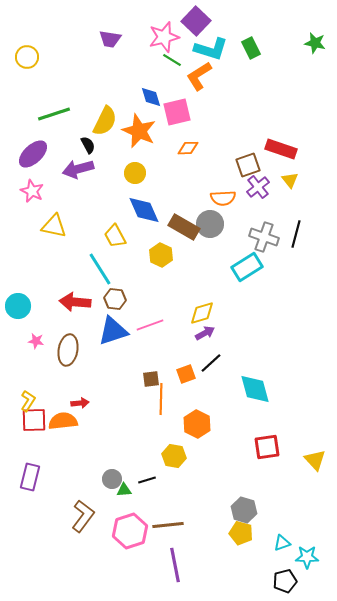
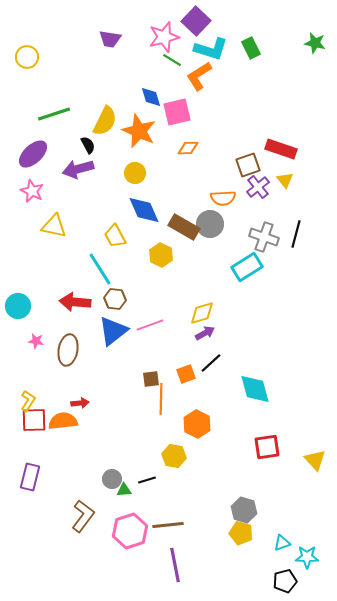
yellow triangle at (290, 180): moved 5 px left
blue triangle at (113, 331): rotated 20 degrees counterclockwise
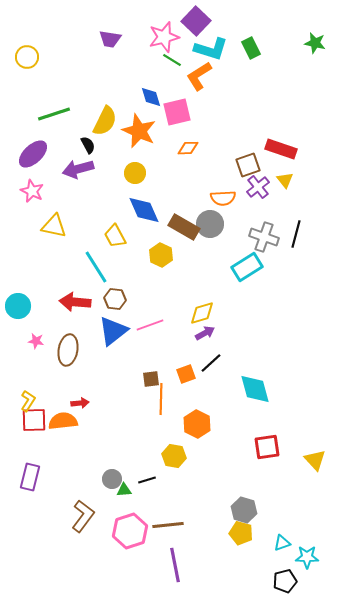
cyan line at (100, 269): moved 4 px left, 2 px up
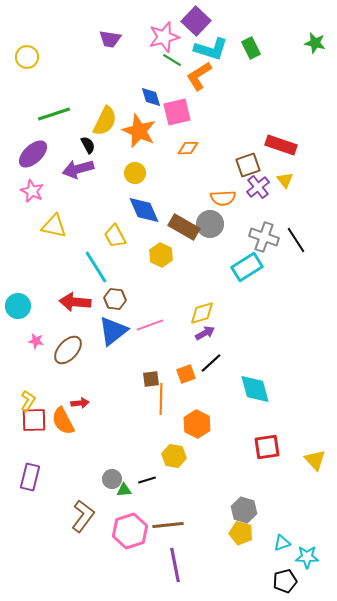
red rectangle at (281, 149): moved 4 px up
black line at (296, 234): moved 6 px down; rotated 48 degrees counterclockwise
brown ellipse at (68, 350): rotated 32 degrees clockwise
orange semicircle at (63, 421): rotated 112 degrees counterclockwise
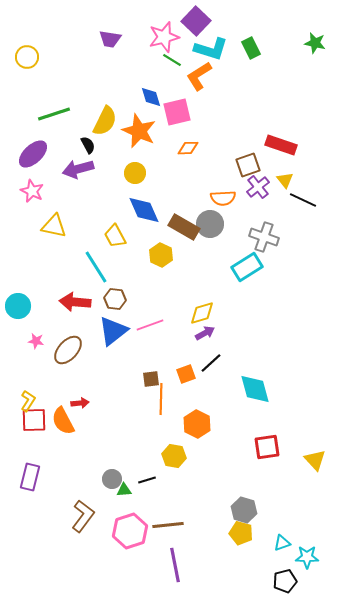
black line at (296, 240): moved 7 px right, 40 px up; rotated 32 degrees counterclockwise
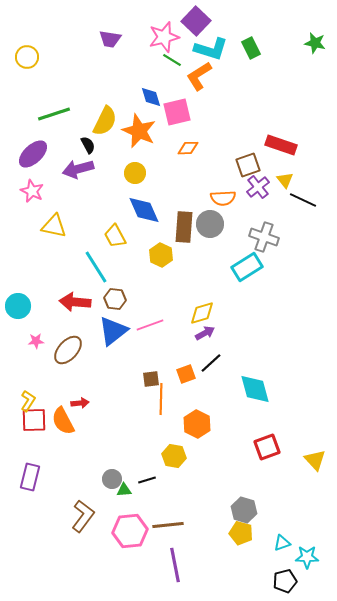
brown rectangle at (184, 227): rotated 64 degrees clockwise
pink star at (36, 341): rotated 14 degrees counterclockwise
red square at (267, 447): rotated 12 degrees counterclockwise
pink hexagon at (130, 531): rotated 12 degrees clockwise
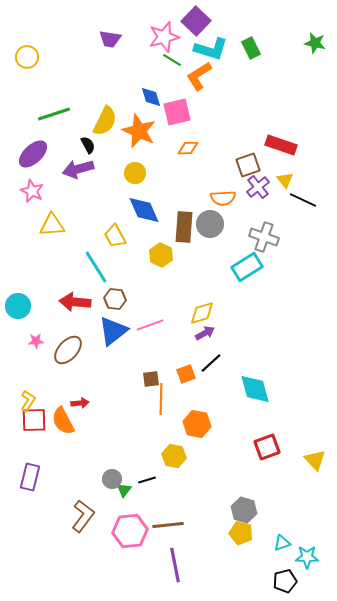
yellow triangle at (54, 226): moved 2 px left, 1 px up; rotated 16 degrees counterclockwise
orange hexagon at (197, 424): rotated 16 degrees counterclockwise
green triangle at (124, 490): rotated 49 degrees counterclockwise
